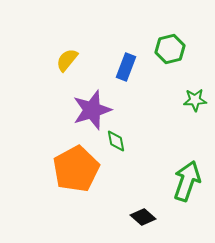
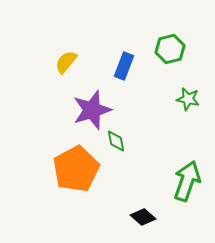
yellow semicircle: moved 1 px left, 2 px down
blue rectangle: moved 2 px left, 1 px up
green star: moved 7 px left, 1 px up; rotated 15 degrees clockwise
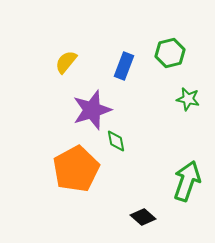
green hexagon: moved 4 px down
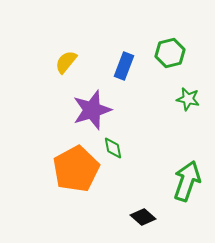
green diamond: moved 3 px left, 7 px down
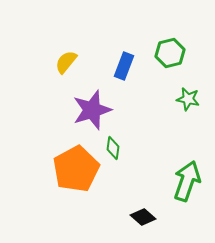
green diamond: rotated 20 degrees clockwise
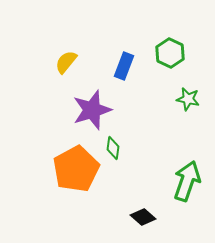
green hexagon: rotated 20 degrees counterclockwise
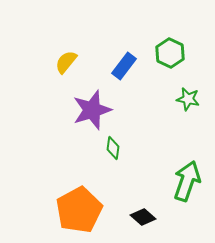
blue rectangle: rotated 16 degrees clockwise
orange pentagon: moved 3 px right, 41 px down
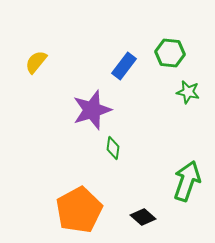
green hexagon: rotated 20 degrees counterclockwise
yellow semicircle: moved 30 px left
green star: moved 7 px up
